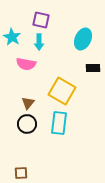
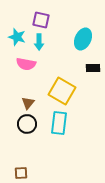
cyan star: moved 5 px right; rotated 12 degrees counterclockwise
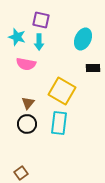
brown square: rotated 32 degrees counterclockwise
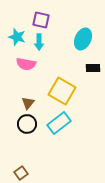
cyan rectangle: rotated 45 degrees clockwise
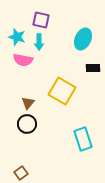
pink semicircle: moved 3 px left, 4 px up
cyan rectangle: moved 24 px right, 16 px down; rotated 70 degrees counterclockwise
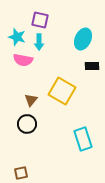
purple square: moved 1 px left
black rectangle: moved 1 px left, 2 px up
brown triangle: moved 3 px right, 3 px up
brown square: rotated 24 degrees clockwise
